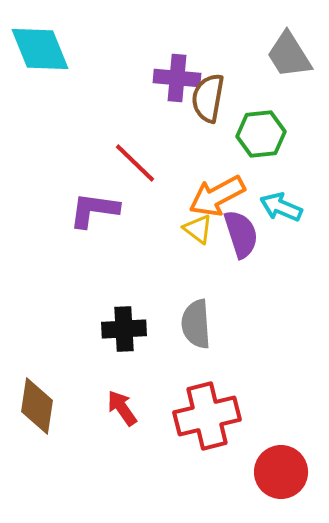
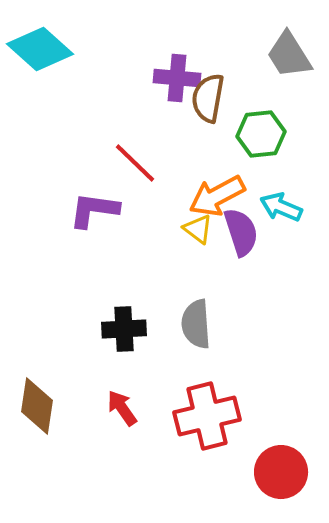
cyan diamond: rotated 26 degrees counterclockwise
purple semicircle: moved 2 px up
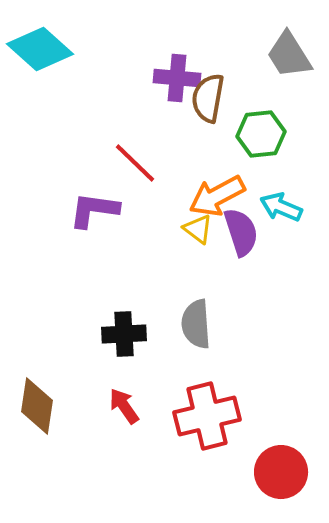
black cross: moved 5 px down
red arrow: moved 2 px right, 2 px up
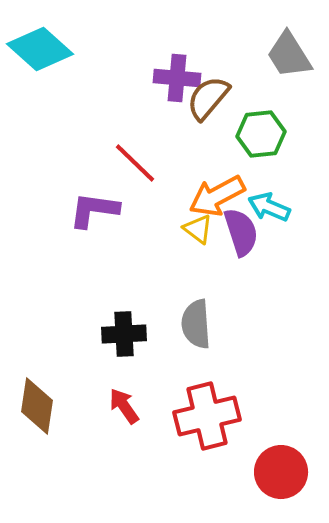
brown semicircle: rotated 30 degrees clockwise
cyan arrow: moved 12 px left
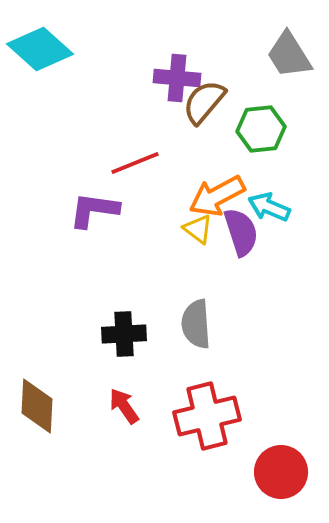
brown semicircle: moved 4 px left, 4 px down
green hexagon: moved 5 px up
red line: rotated 66 degrees counterclockwise
brown diamond: rotated 6 degrees counterclockwise
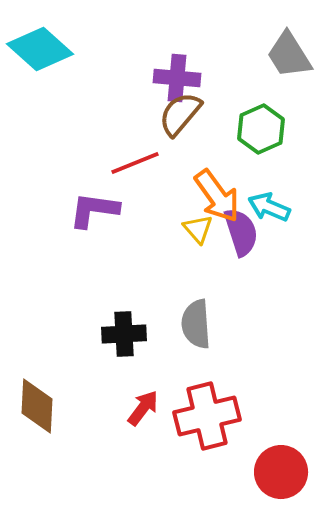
brown semicircle: moved 24 px left, 12 px down
green hexagon: rotated 18 degrees counterclockwise
orange arrow: rotated 98 degrees counterclockwise
yellow triangle: rotated 12 degrees clockwise
red arrow: moved 19 px right, 2 px down; rotated 72 degrees clockwise
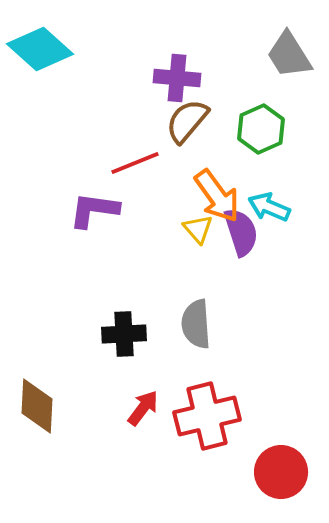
brown semicircle: moved 7 px right, 7 px down
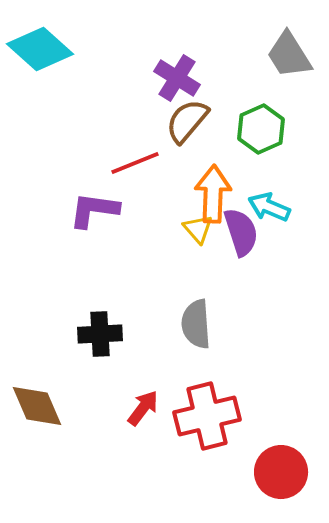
purple cross: rotated 27 degrees clockwise
orange arrow: moved 4 px left, 2 px up; rotated 142 degrees counterclockwise
black cross: moved 24 px left
brown diamond: rotated 26 degrees counterclockwise
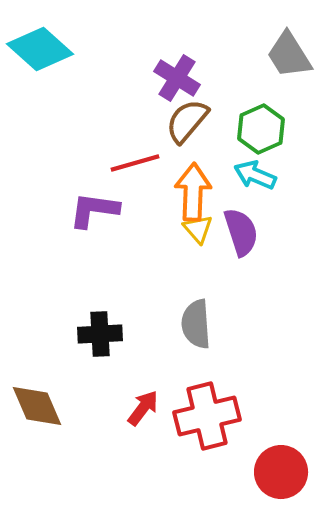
red line: rotated 6 degrees clockwise
orange arrow: moved 20 px left, 2 px up
cyan arrow: moved 14 px left, 32 px up
